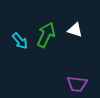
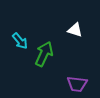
green arrow: moved 2 px left, 19 px down
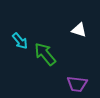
white triangle: moved 4 px right
green arrow: moved 1 px right; rotated 65 degrees counterclockwise
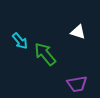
white triangle: moved 1 px left, 2 px down
purple trapezoid: rotated 15 degrees counterclockwise
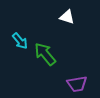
white triangle: moved 11 px left, 15 px up
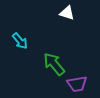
white triangle: moved 4 px up
green arrow: moved 9 px right, 10 px down
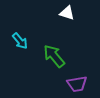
green arrow: moved 8 px up
